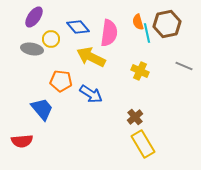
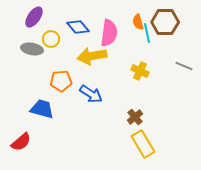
brown hexagon: moved 2 px left, 2 px up; rotated 12 degrees clockwise
yellow arrow: moved 1 px right, 1 px up; rotated 36 degrees counterclockwise
orange pentagon: rotated 10 degrees counterclockwise
blue trapezoid: rotated 35 degrees counterclockwise
red semicircle: moved 1 px left, 1 px down; rotated 35 degrees counterclockwise
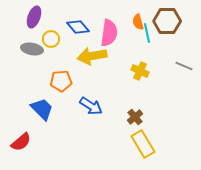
purple ellipse: rotated 15 degrees counterclockwise
brown hexagon: moved 2 px right, 1 px up
blue arrow: moved 12 px down
blue trapezoid: rotated 30 degrees clockwise
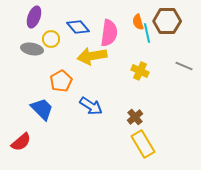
orange pentagon: rotated 25 degrees counterclockwise
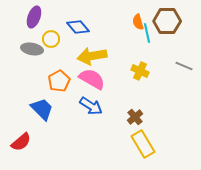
pink semicircle: moved 17 px left, 46 px down; rotated 68 degrees counterclockwise
orange pentagon: moved 2 px left
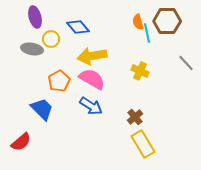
purple ellipse: moved 1 px right; rotated 35 degrees counterclockwise
gray line: moved 2 px right, 3 px up; rotated 24 degrees clockwise
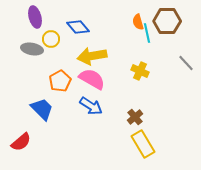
orange pentagon: moved 1 px right
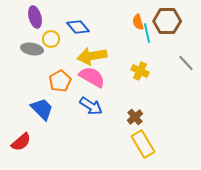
pink semicircle: moved 2 px up
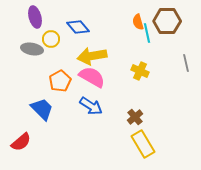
gray line: rotated 30 degrees clockwise
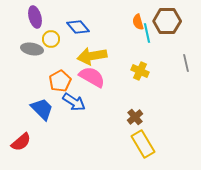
blue arrow: moved 17 px left, 4 px up
